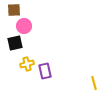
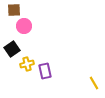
black square: moved 3 px left, 6 px down; rotated 21 degrees counterclockwise
yellow line: rotated 16 degrees counterclockwise
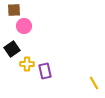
yellow cross: rotated 16 degrees clockwise
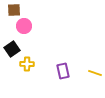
purple rectangle: moved 18 px right
yellow line: moved 1 px right, 10 px up; rotated 40 degrees counterclockwise
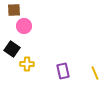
black square: rotated 21 degrees counterclockwise
yellow line: rotated 48 degrees clockwise
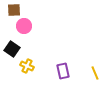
yellow cross: moved 2 px down; rotated 24 degrees clockwise
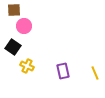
black square: moved 1 px right, 2 px up
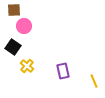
yellow cross: rotated 16 degrees clockwise
yellow line: moved 1 px left, 8 px down
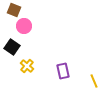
brown square: rotated 24 degrees clockwise
black square: moved 1 px left
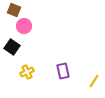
yellow cross: moved 6 px down; rotated 24 degrees clockwise
yellow line: rotated 56 degrees clockwise
